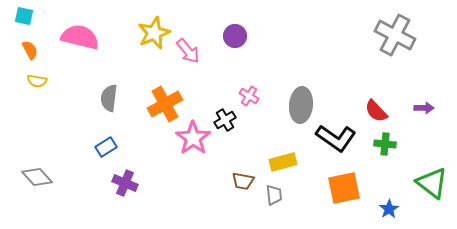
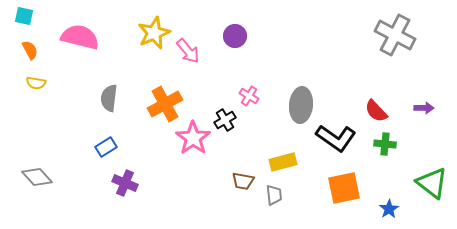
yellow semicircle: moved 1 px left, 2 px down
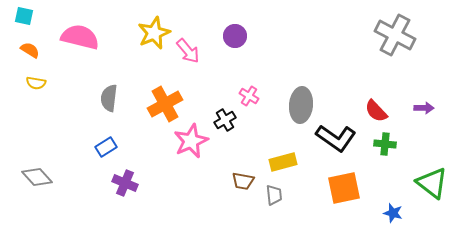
orange semicircle: rotated 30 degrees counterclockwise
pink star: moved 2 px left, 3 px down; rotated 12 degrees clockwise
blue star: moved 4 px right, 4 px down; rotated 24 degrees counterclockwise
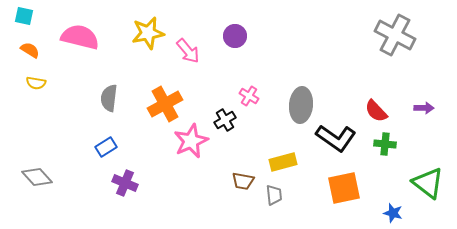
yellow star: moved 6 px left; rotated 12 degrees clockwise
green triangle: moved 4 px left
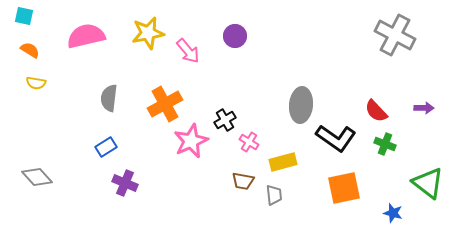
pink semicircle: moved 6 px right, 1 px up; rotated 27 degrees counterclockwise
pink cross: moved 46 px down
green cross: rotated 15 degrees clockwise
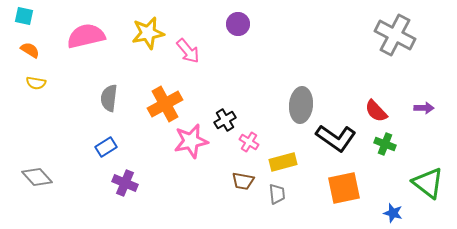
purple circle: moved 3 px right, 12 px up
pink star: rotated 12 degrees clockwise
gray trapezoid: moved 3 px right, 1 px up
